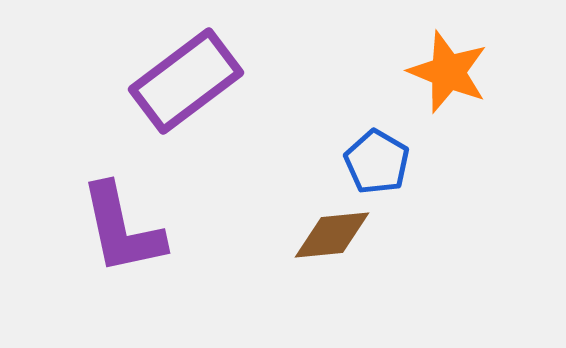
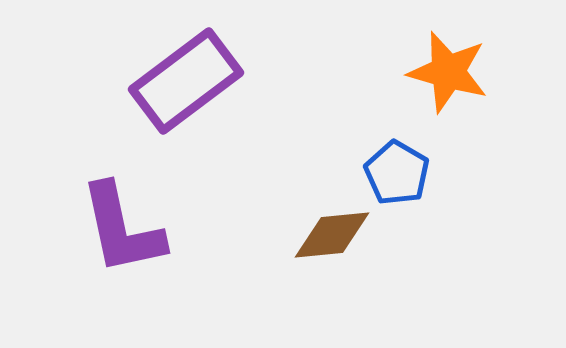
orange star: rotated 6 degrees counterclockwise
blue pentagon: moved 20 px right, 11 px down
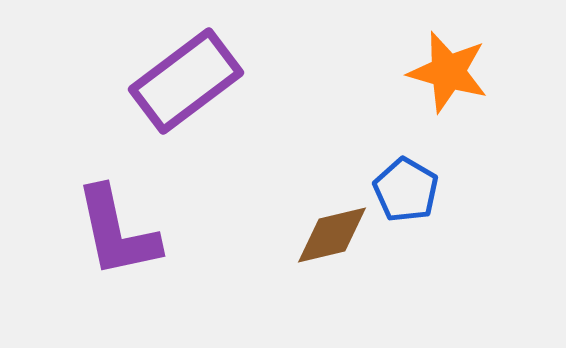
blue pentagon: moved 9 px right, 17 px down
purple L-shape: moved 5 px left, 3 px down
brown diamond: rotated 8 degrees counterclockwise
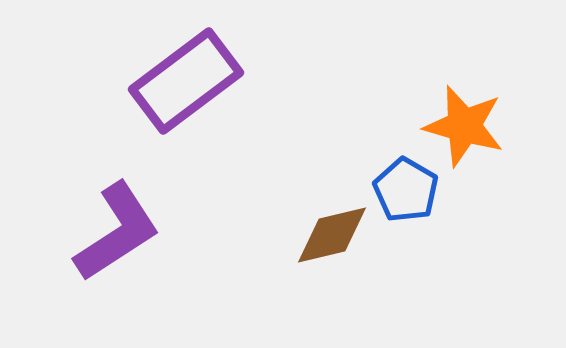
orange star: moved 16 px right, 54 px down
purple L-shape: rotated 111 degrees counterclockwise
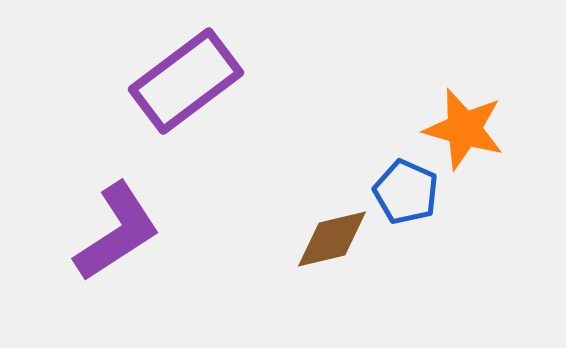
orange star: moved 3 px down
blue pentagon: moved 2 px down; rotated 6 degrees counterclockwise
brown diamond: moved 4 px down
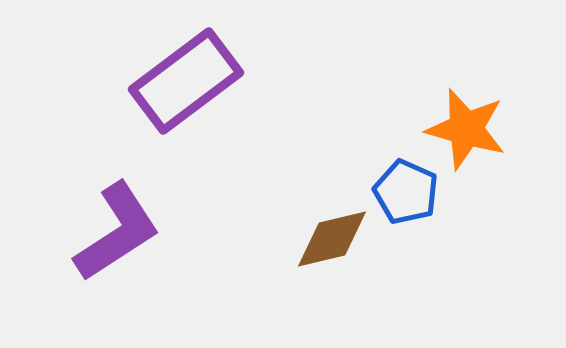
orange star: moved 2 px right
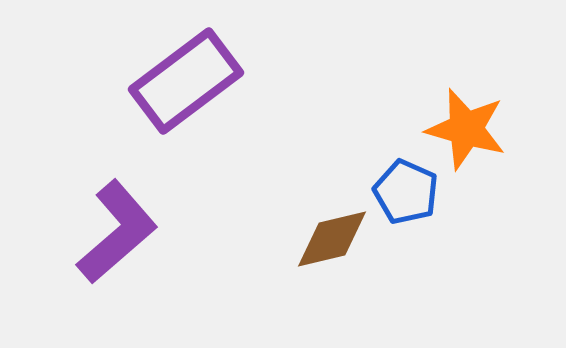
purple L-shape: rotated 8 degrees counterclockwise
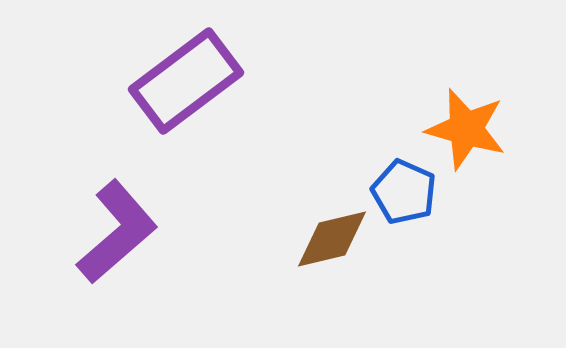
blue pentagon: moved 2 px left
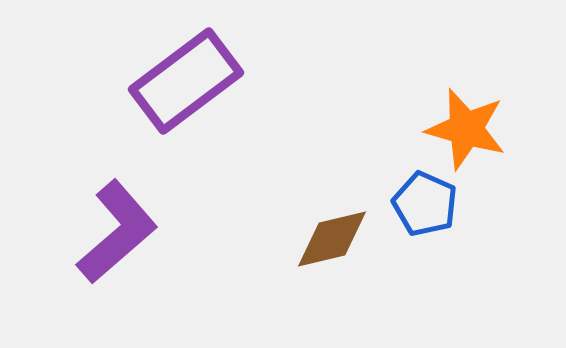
blue pentagon: moved 21 px right, 12 px down
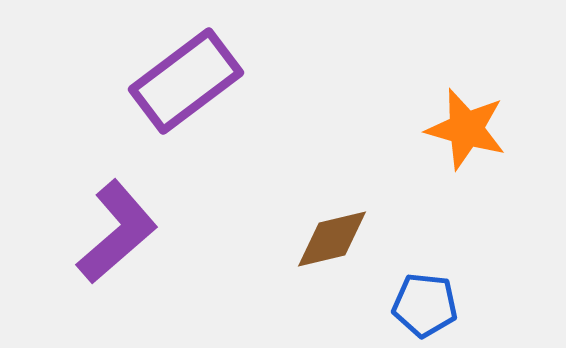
blue pentagon: moved 101 px down; rotated 18 degrees counterclockwise
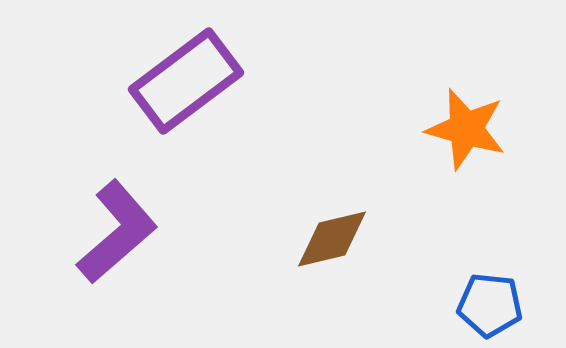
blue pentagon: moved 65 px right
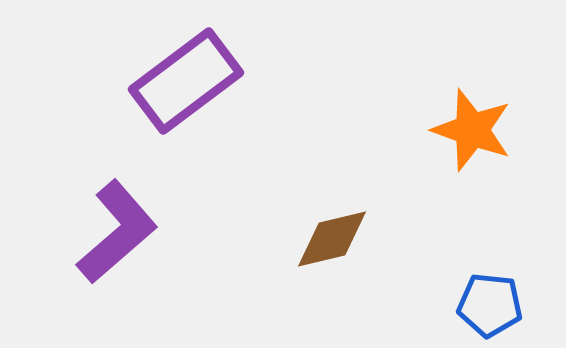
orange star: moved 6 px right, 1 px down; rotated 4 degrees clockwise
